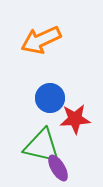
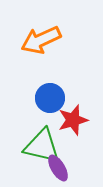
red star: moved 2 px left, 1 px down; rotated 12 degrees counterclockwise
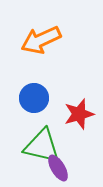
blue circle: moved 16 px left
red star: moved 6 px right, 6 px up
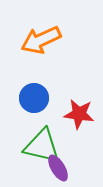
red star: rotated 24 degrees clockwise
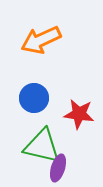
purple ellipse: rotated 48 degrees clockwise
